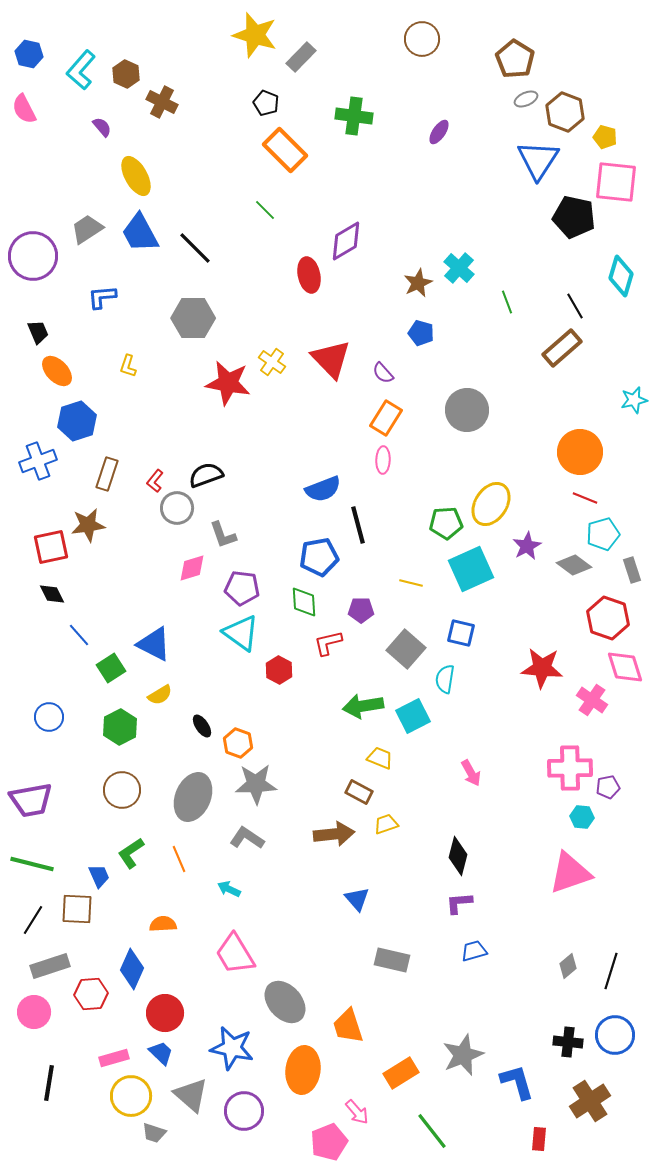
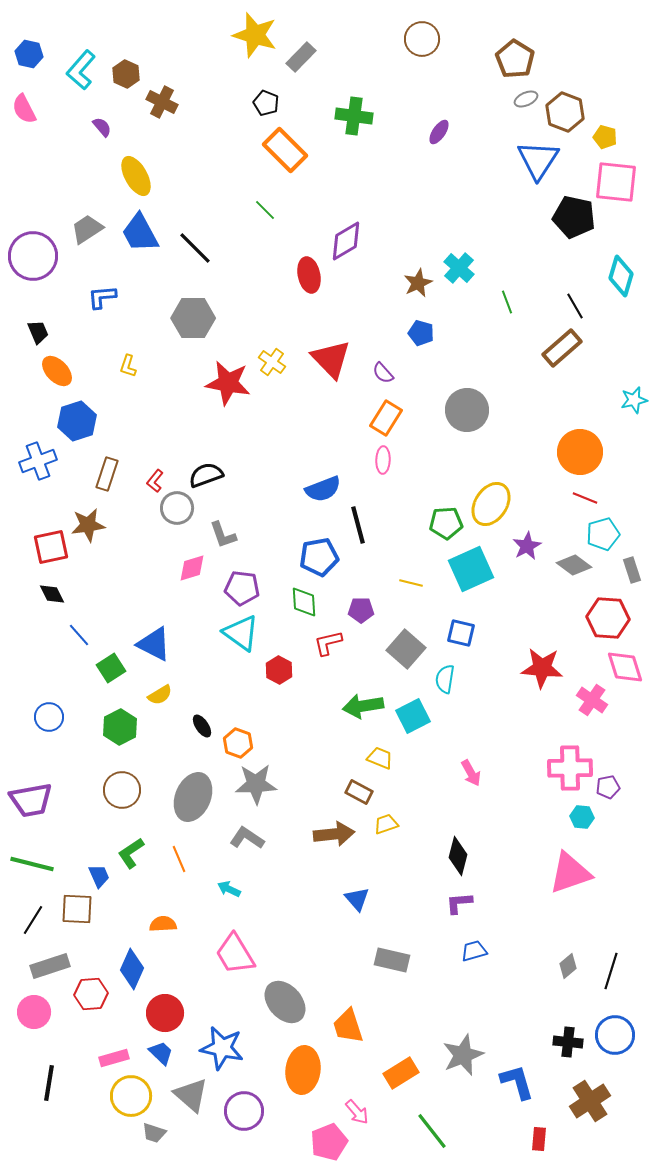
red hexagon at (608, 618): rotated 15 degrees counterclockwise
blue star at (232, 1048): moved 10 px left
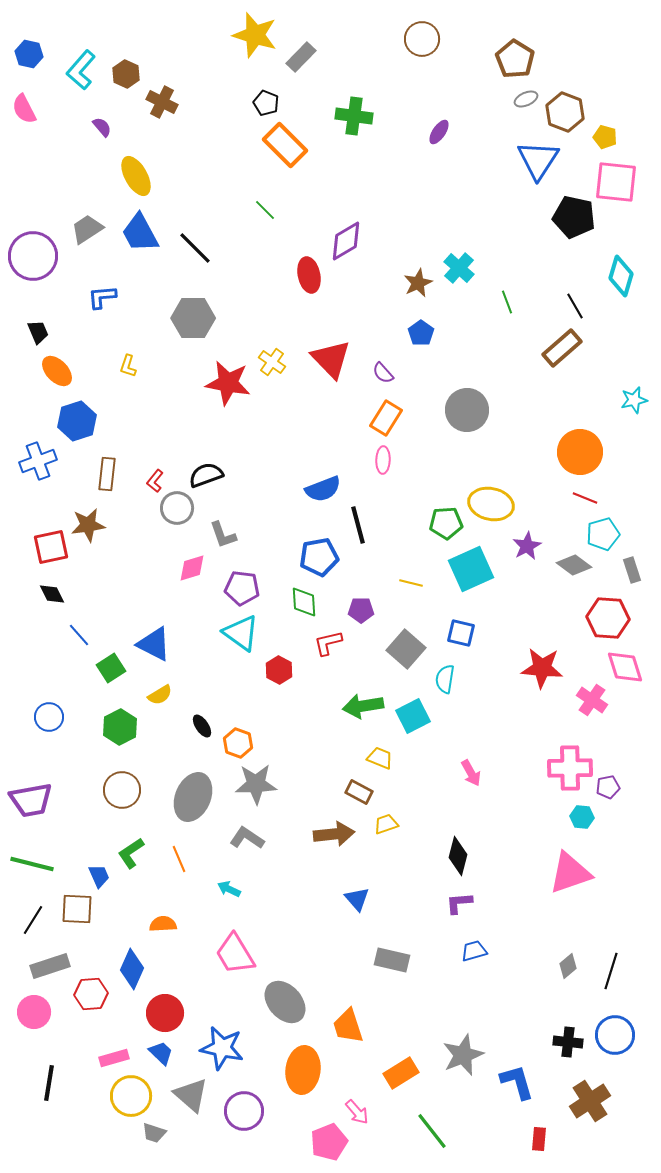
orange rectangle at (285, 150): moved 5 px up
blue pentagon at (421, 333): rotated 20 degrees clockwise
brown rectangle at (107, 474): rotated 12 degrees counterclockwise
yellow ellipse at (491, 504): rotated 69 degrees clockwise
